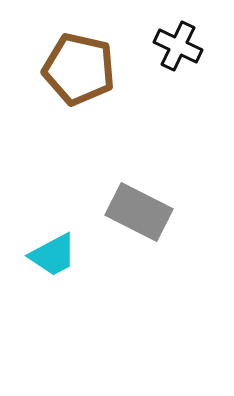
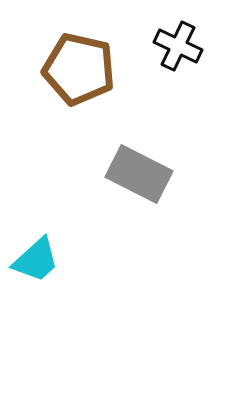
gray rectangle: moved 38 px up
cyan trapezoid: moved 17 px left, 5 px down; rotated 14 degrees counterclockwise
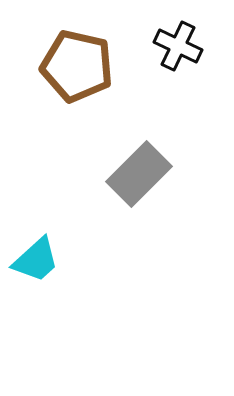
brown pentagon: moved 2 px left, 3 px up
gray rectangle: rotated 72 degrees counterclockwise
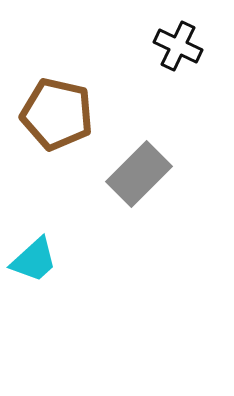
brown pentagon: moved 20 px left, 48 px down
cyan trapezoid: moved 2 px left
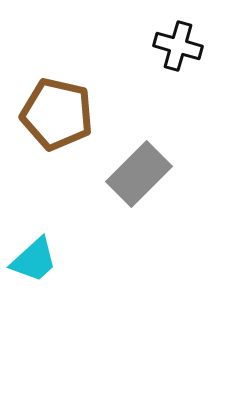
black cross: rotated 9 degrees counterclockwise
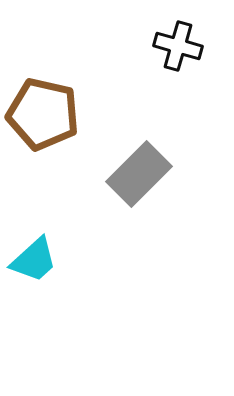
brown pentagon: moved 14 px left
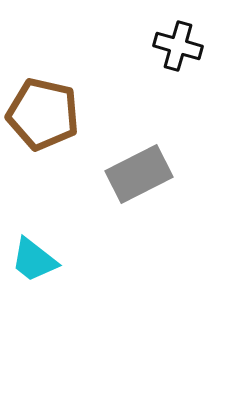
gray rectangle: rotated 18 degrees clockwise
cyan trapezoid: rotated 80 degrees clockwise
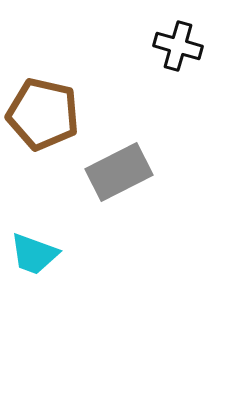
gray rectangle: moved 20 px left, 2 px up
cyan trapezoid: moved 6 px up; rotated 18 degrees counterclockwise
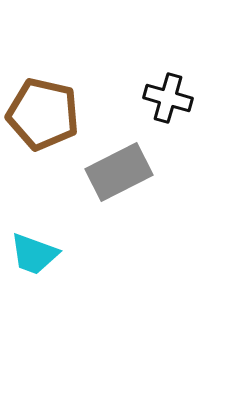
black cross: moved 10 px left, 52 px down
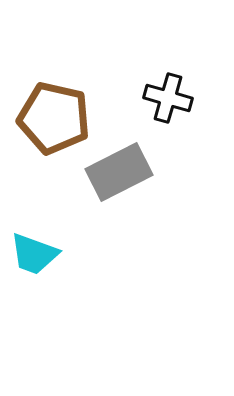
brown pentagon: moved 11 px right, 4 px down
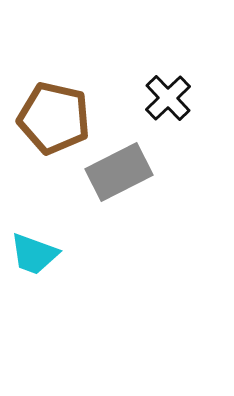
black cross: rotated 30 degrees clockwise
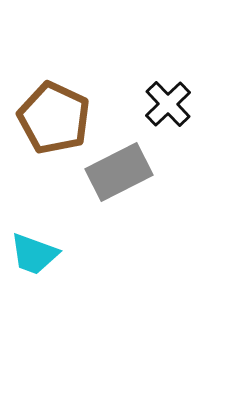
black cross: moved 6 px down
brown pentagon: rotated 12 degrees clockwise
